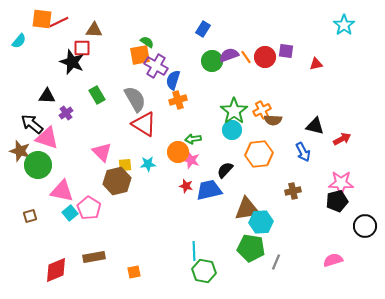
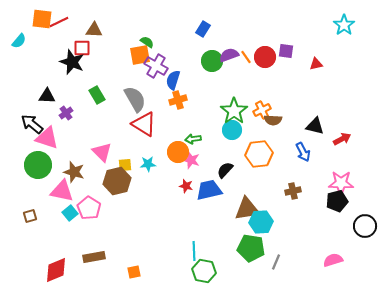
brown star at (20, 151): moved 54 px right, 21 px down
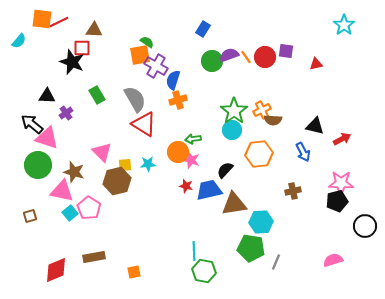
brown triangle at (247, 209): moved 13 px left, 5 px up
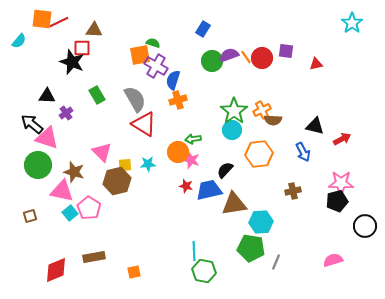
cyan star at (344, 25): moved 8 px right, 2 px up
green semicircle at (147, 42): moved 6 px right, 1 px down; rotated 16 degrees counterclockwise
red circle at (265, 57): moved 3 px left, 1 px down
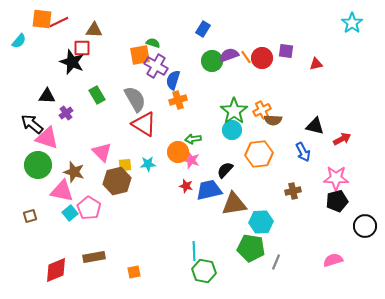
pink star at (341, 183): moved 5 px left, 5 px up
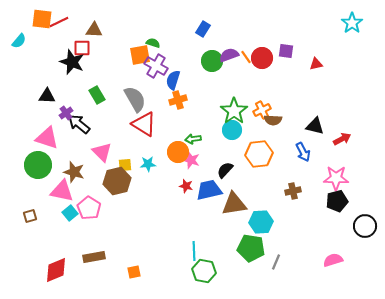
black arrow at (32, 124): moved 47 px right
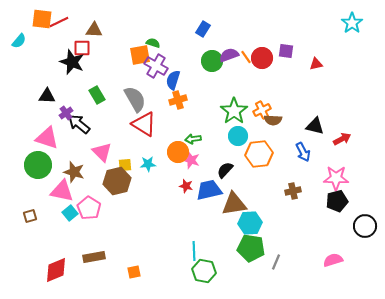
cyan circle at (232, 130): moved 6 px right, 6 px down
cyan hexagon at (261, 222): moved 11 px left, 1 px down
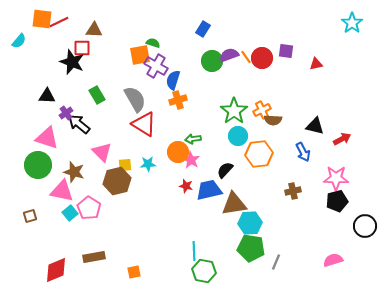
pink star at (191, 160): rotated 12 degrees clockwise
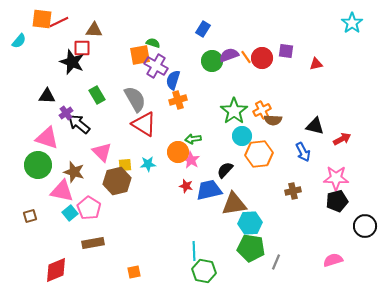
cyan circle at (238, 136): moved 4 px right
brown rectangle at (94, 257): moved 1 px left, 14 px up
